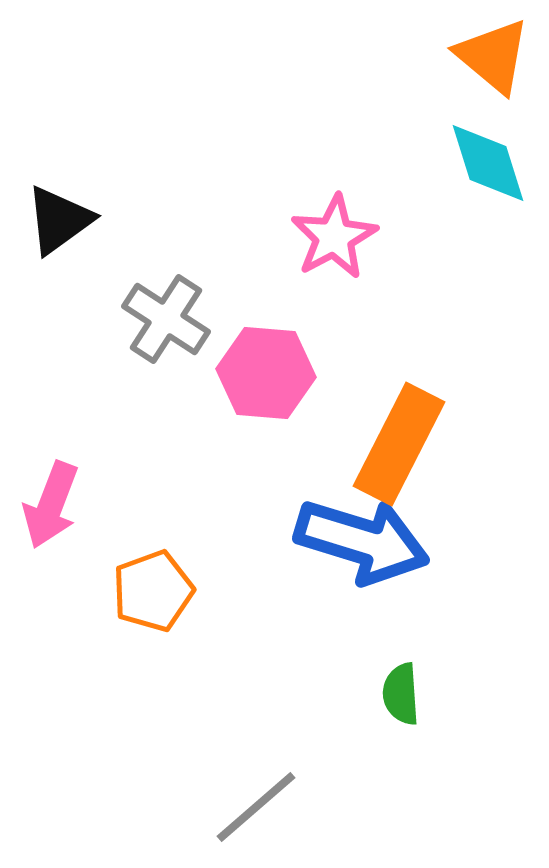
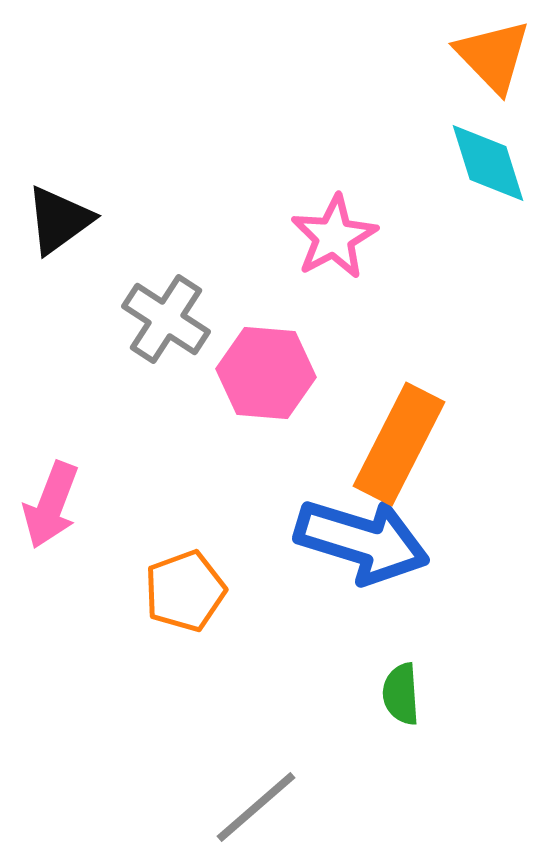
orange triangle: rotated 6 degrees clockwise
orange pentagon: moved 32 px right
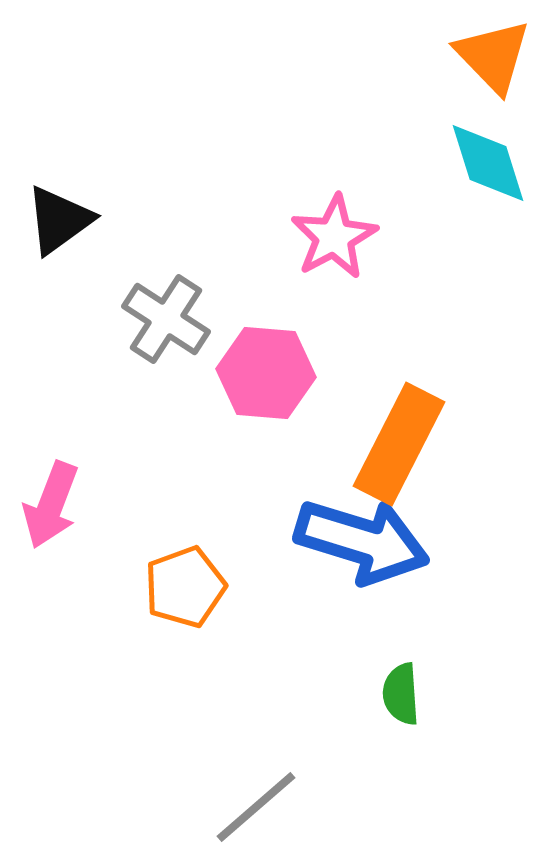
orange pentagon: moved 4 px up
